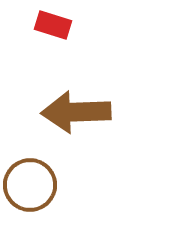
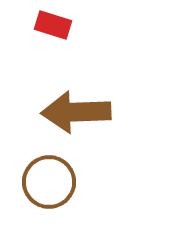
brown circle: moved 19 px right, 3 px up
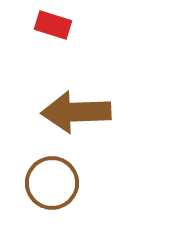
brown circle: moved 3 px right, 1 px down
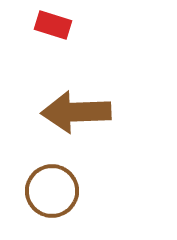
brown circle: moved 8 px down
